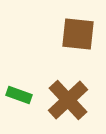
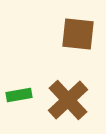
green rectangle: rotated 30 degrees counterclockwise
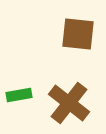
brown cross: moved 1 px right, 3 px down; rotated 9 degrees counterclockwise
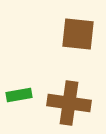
brown cross: rotated 30 degrees counterclockwise
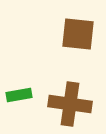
brown cross: moved 1 px right, 1 px down
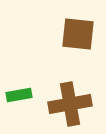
brown cross: rotated 18 degrees counterclockwise
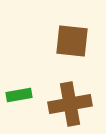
brown square: moved 6 px left, 7 px down
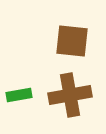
brown cross: moved 9 px up
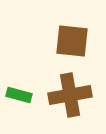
green rectangle: rotated 25 degrees clockwise
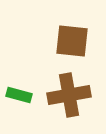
brown cross: moved 1 px left
